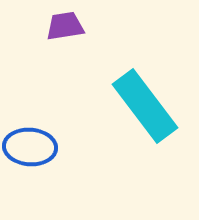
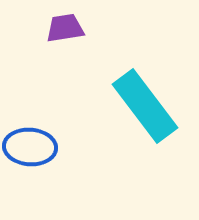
purple trapezoid: moved 2 px down
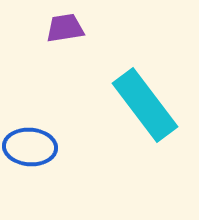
cyan rectangle: moved 1 px up
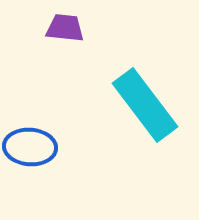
purple trapezoid: rotated 15 degrees clockwise
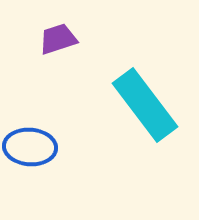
purple trapezoid: moved 7 px left, 11 px down; rotated 24 degrees counterclockwise
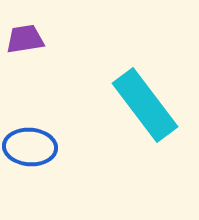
purple trapezoid: moved 33 px left; rotated 9 degrees clockwise
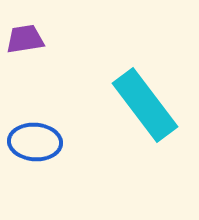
blue ellipse: moved 5 px right, 5 px up
